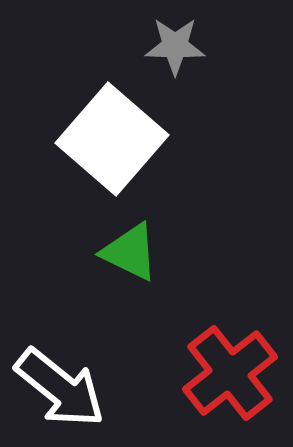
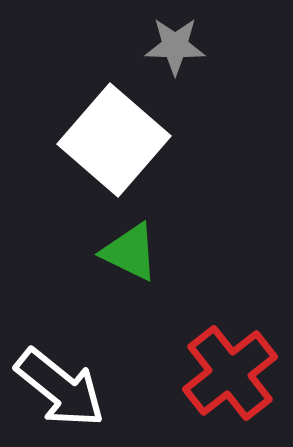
white square: moved 2 px right, 1 px down
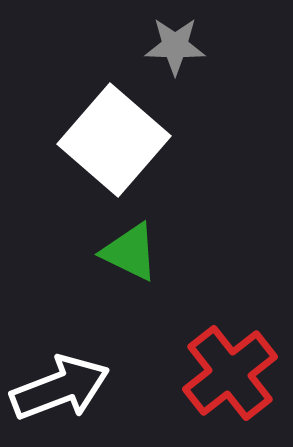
white arrow: rotated 60 degrees counterclockwise
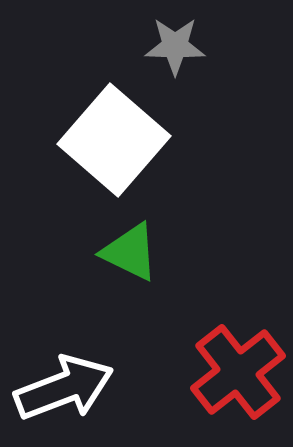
red cross: moved 8 px right, 1 px up
white arrow: moved 4 px right
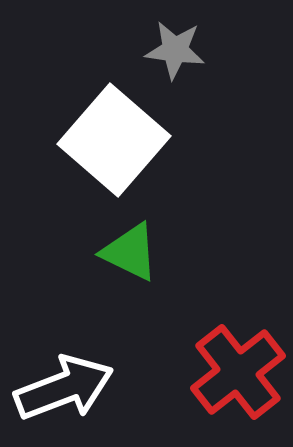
gray star: moved 4 px down; rotated 6 degrees clockwise
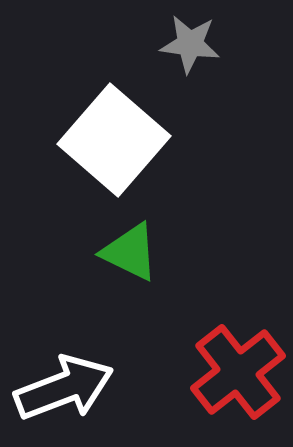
gray star: moved 15 px right, 6 px up
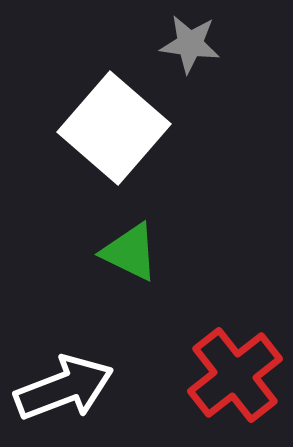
white square: moved 12 px up
red cross: moved 3 px left, 3 px down
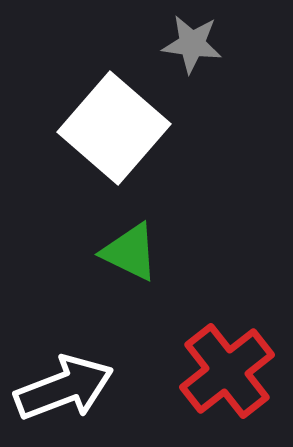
gray star: moved 2 px right
red cross: moved 8 px left, 4 px up
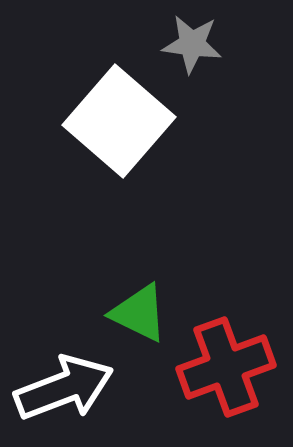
white square: moved 5 px right, 7 px up
green triangle: moved 9 px right, 61 px down
red cross: moved 1 px left, 4 px up; rotated 18 degrees clockwise
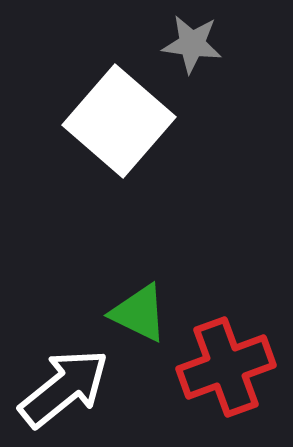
white arrow: rotated 18 degrees counterclockwise
